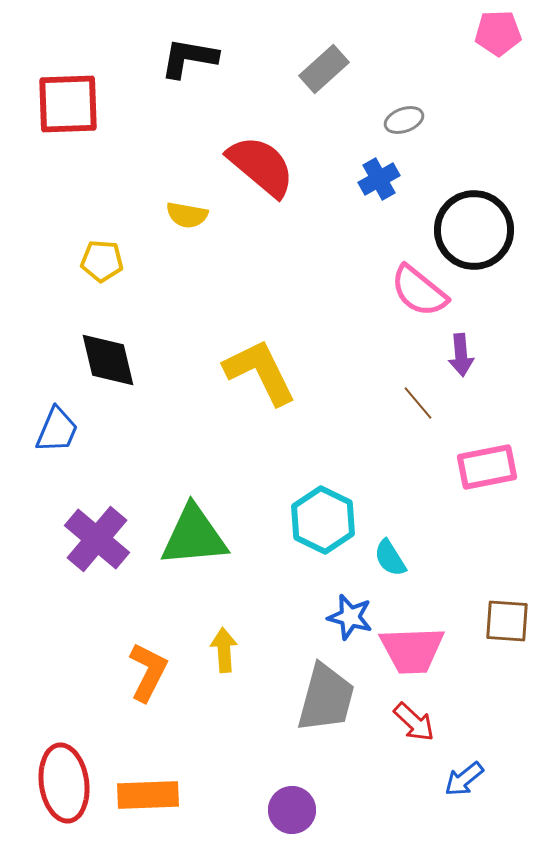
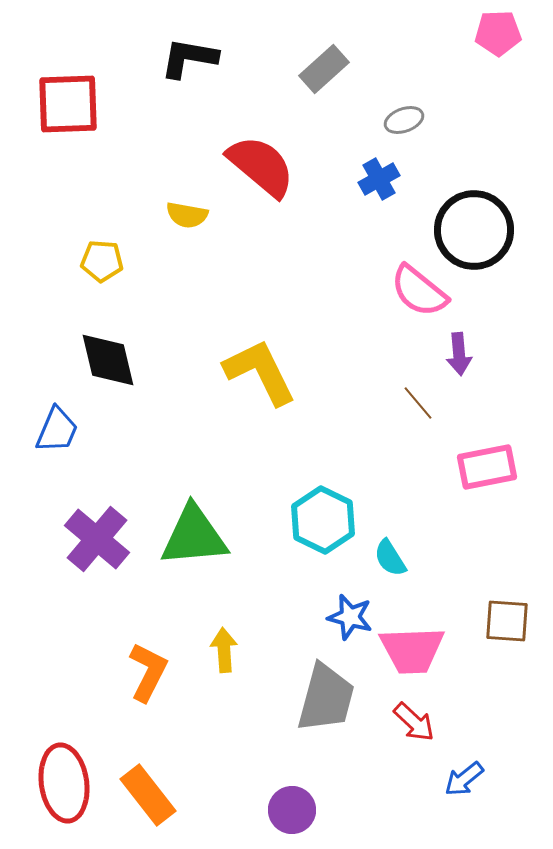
purple arrow: moved 2 px left, 1 px up
orange rectangle: rotated 54 degrees clockwise
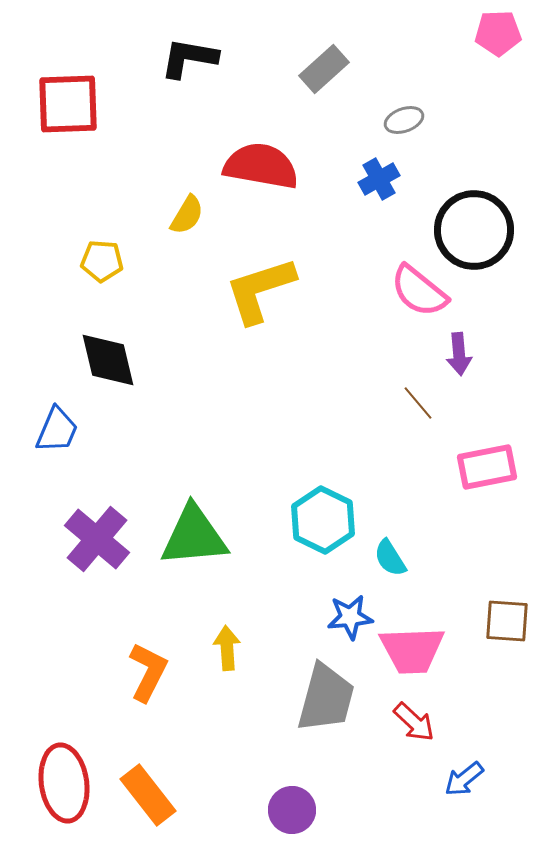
red semicircle: rotated 30 degrees counterclockwise
yellow semicircle: rotated 69 degrees counterclockwise
yellow L-shape: moved 82 px up; rotated 82 degrees counterclockwise
blue star: rotated 21 degrees counterclockwise
yellow arrow: moved 3 px right, 2 px up
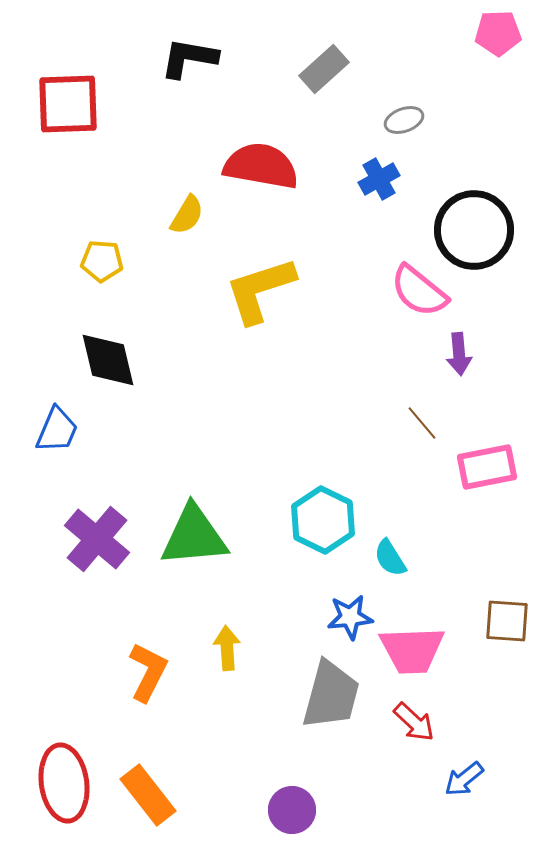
brown line: moved 4 px right, 20 px down
gray trapezoid: moved 5 px right, 3 px up
